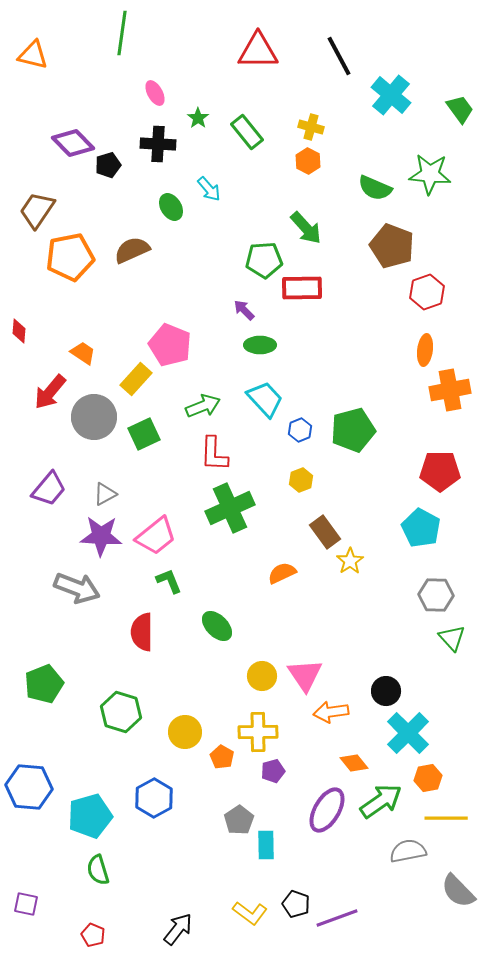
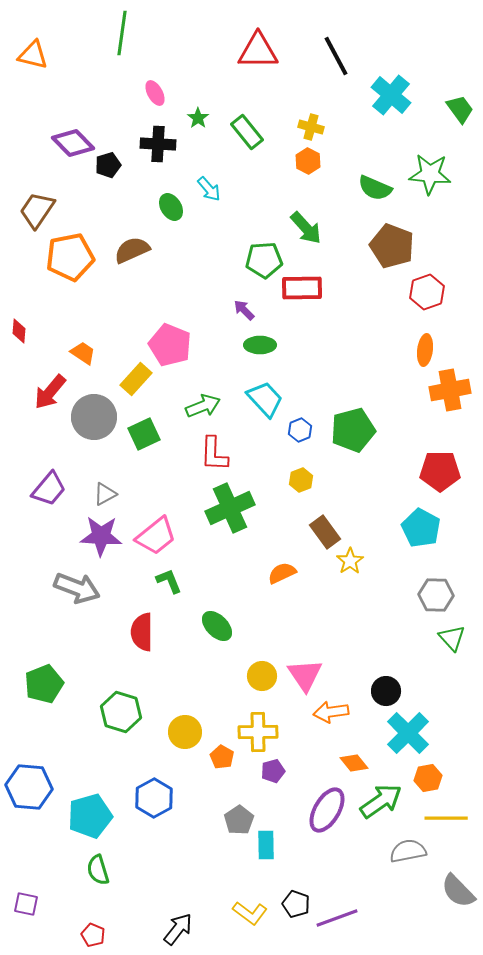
black line at (339, 56): moved 3 px left
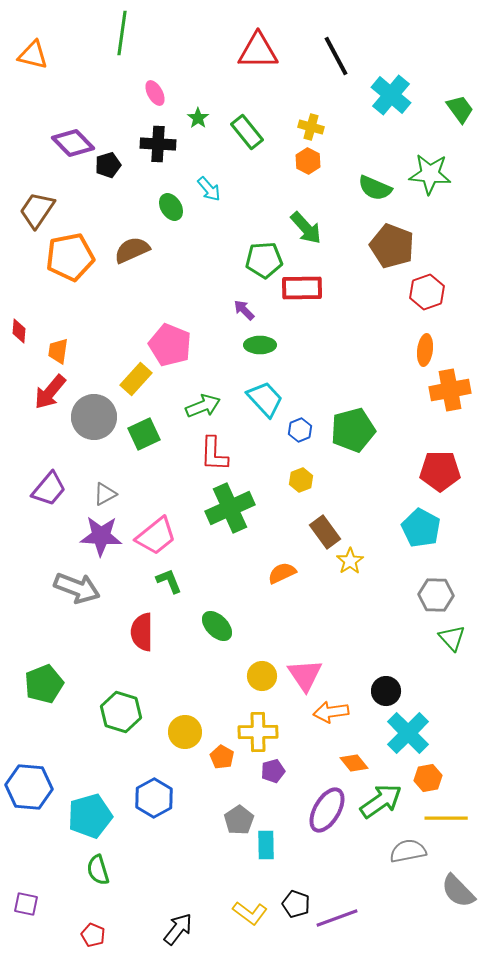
orange trapezoid at (83, 353): moved 25 px left, 2 px up; rotated 116 degrees counterclockwise
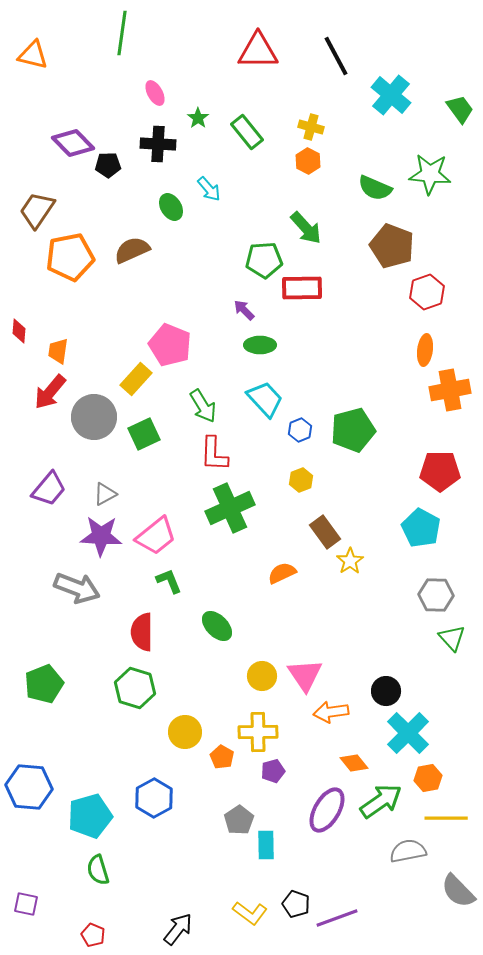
black pentagon at (108, 165): rotated 15 degrees clockwise
green arrow at (203, 406): rotated 80 degrees clockwise
green hexagon at (121, 712): moved 14 px right, 24 px up
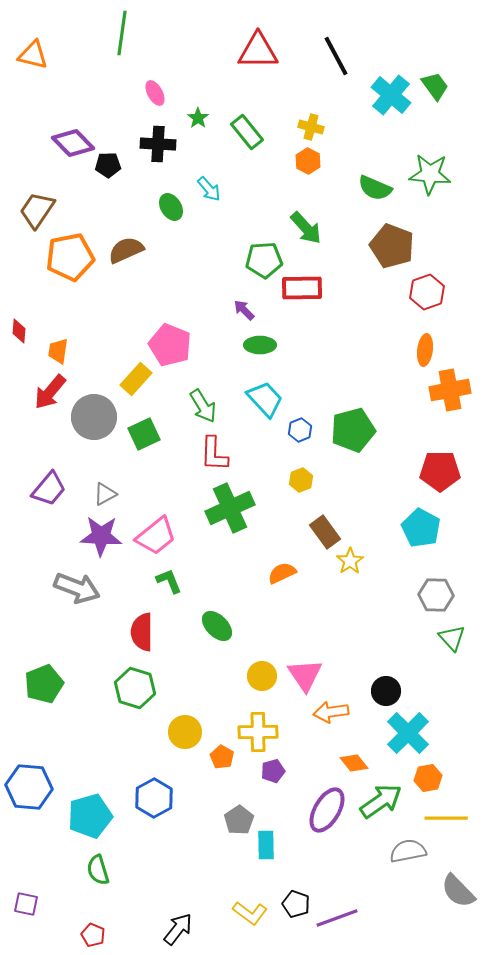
green trapezoid at (460, 109): moved 25 px left, 23 px up
brown semicircle at (132, 250): moved 6 px left
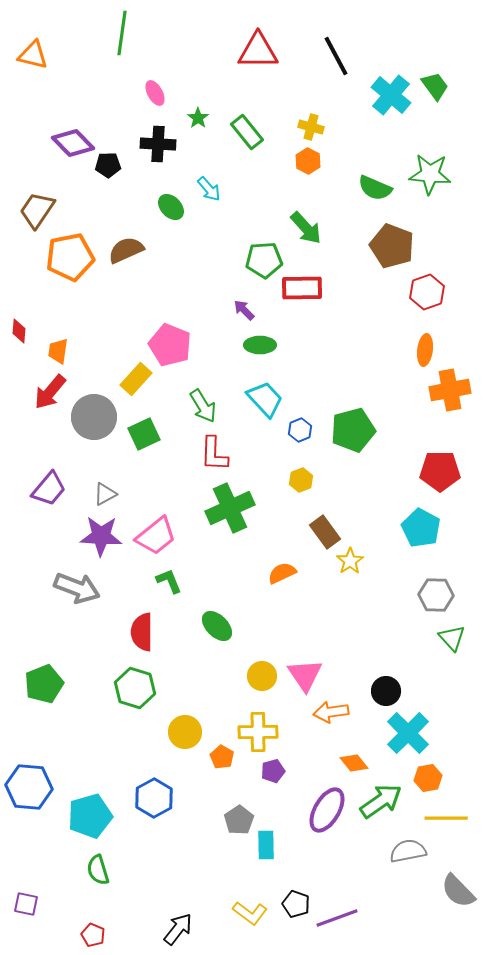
green ellipse at (171, 207): rotated 12 degrees counterclockwise
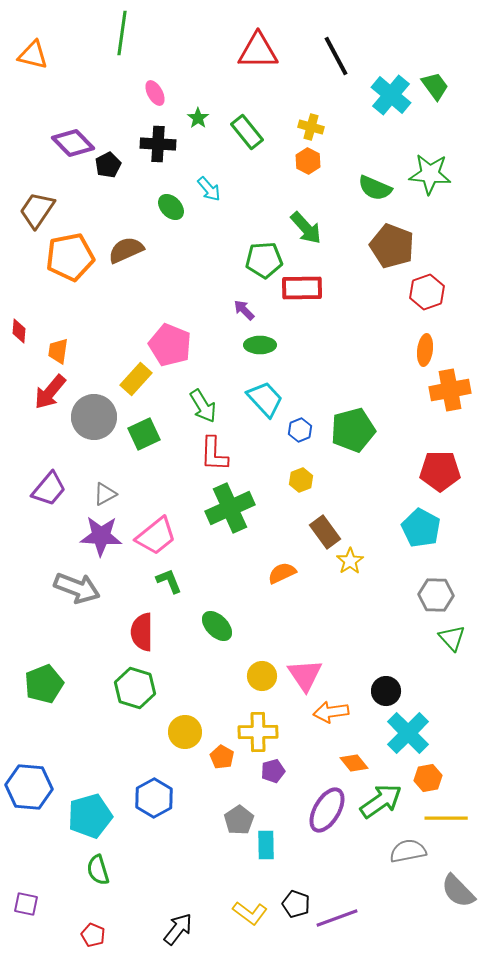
black pentagon at (108, 165): rotated 25 degrees counterclockwise
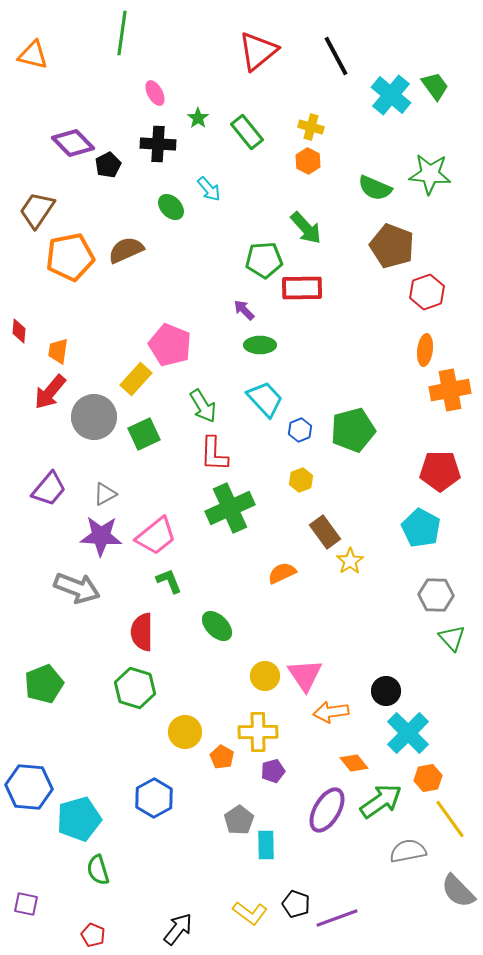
red triangle at (258, 51): rotated 39 degrees counterclockwise
yellow circle at (262, 676): moved 3 px right
cyan pentagon at (90, 816): moved 11 px left, 3 px down
yellow line at (446, 818): moved 4 px right, 1 px down; rotated 54 degrees clockwise
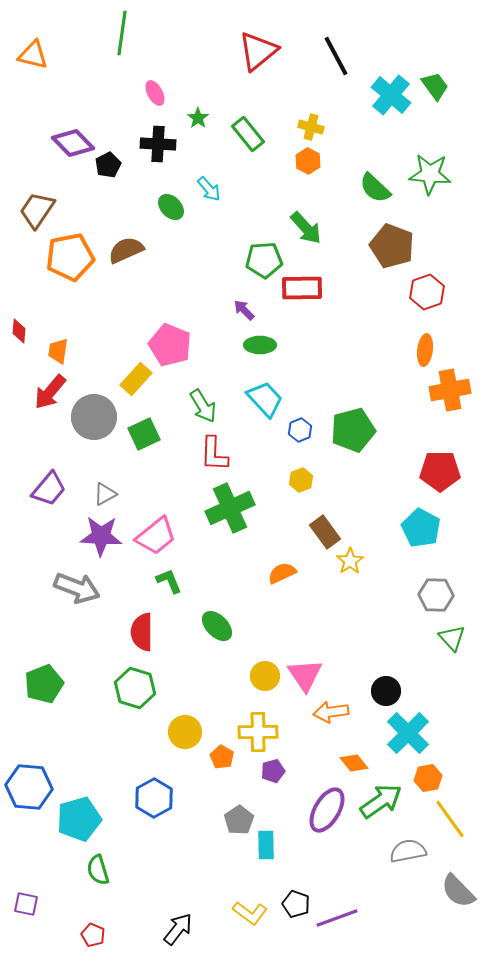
green rectangle at (247, 132): moved 1 px right, 2 px down
green semicircle at (375, 188): rotated 20 degrees clockwise
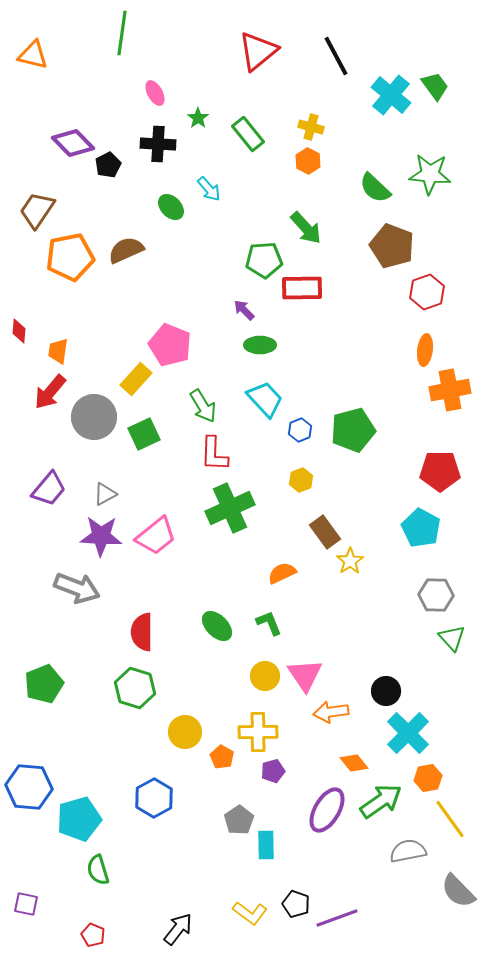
green L-shape at (169, 581): moved 100 px right, 42 px down
